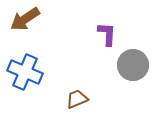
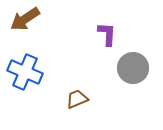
gray circle: moved 3 px down
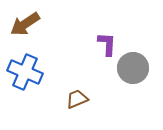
brown arrow: moved 5 px down
purple L-shape: moved 10 px down
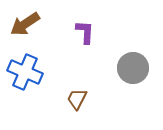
purple L-shape: moved 22 px left, 12 px up
brown trapezoid: rotated 40 degrees counterclockwise
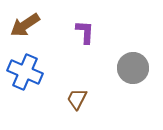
brown arrow: moved 1 px down
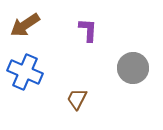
purple L-shape: moved 3 px right, 2 px up
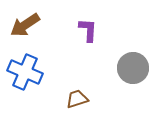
brown trapezoid: rotated 45 degrees clockwise
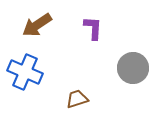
brown arrow: moved 12 px right
purple L-shape: moved 5 px right, 2 px up
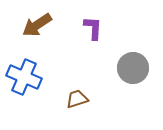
blue cross: moved 1 px left, 5 px down
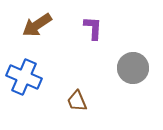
brown trapezoid: moved 2 px down; rotated 95 degrees counterclockwise
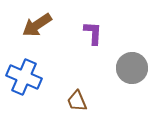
purple L-shape: moved 5 px down
gray circle: moved 1 px left
